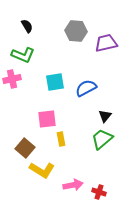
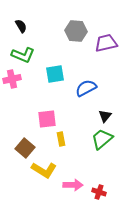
black semicircle: moved 6 px left
cyan square: moved 8 px up
yellow L-shape: moved 2 px right
pink arrow: rotated 12 degrees clockwise
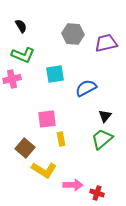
gray hexagon: moved 3 px left, 3 px down
red cross: moved 2 px left, 1 px down
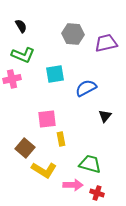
green trapezoid: moved 12 px left, 25 px down; rotated 55 degrees clockwise
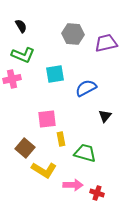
green trapezoid: moved 5 px left, 11 px up
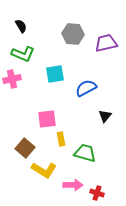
green L-shape: moved 1 px up
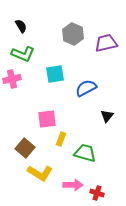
gray hexagon: rotated 20 degrees clockwise
black triangle: moved 2 px right
yellow rectangle: rotated 32 degrees clockwise
yellow L-shape: moved 4 px left, 3 px down
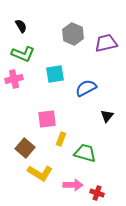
pink cross: moved 2 px right
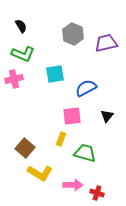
pink square: moved 25 px right, 3 px up
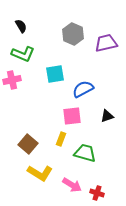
pink cross: moved 2 px left, 1 px down
blue semicircle: moved 3 px left, 1 px down
black triangle: rotated 32 degrees clockwise
brown square: moved 3 px right, 4 px up
pink arrow: moved 1 px left; rotated 30 degrees clockwise
